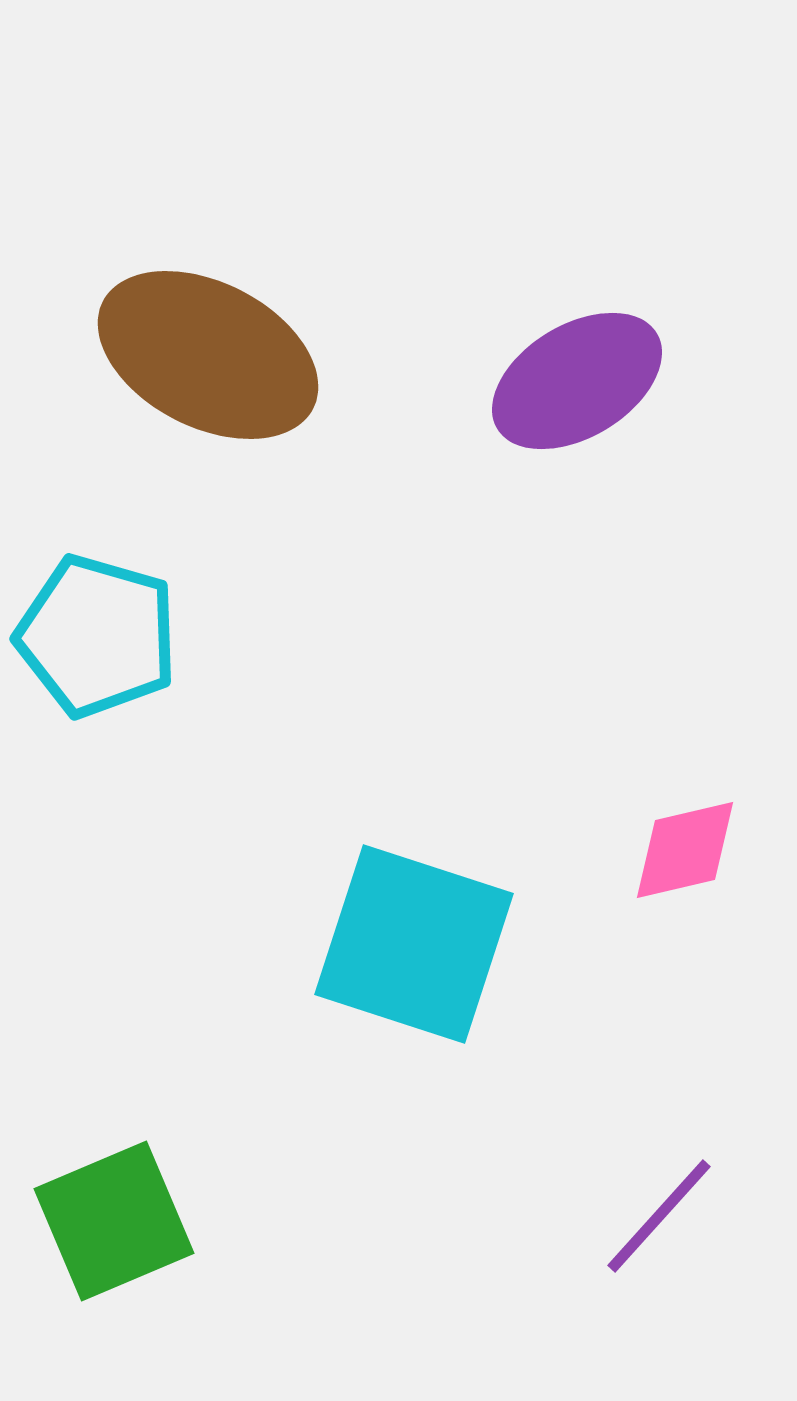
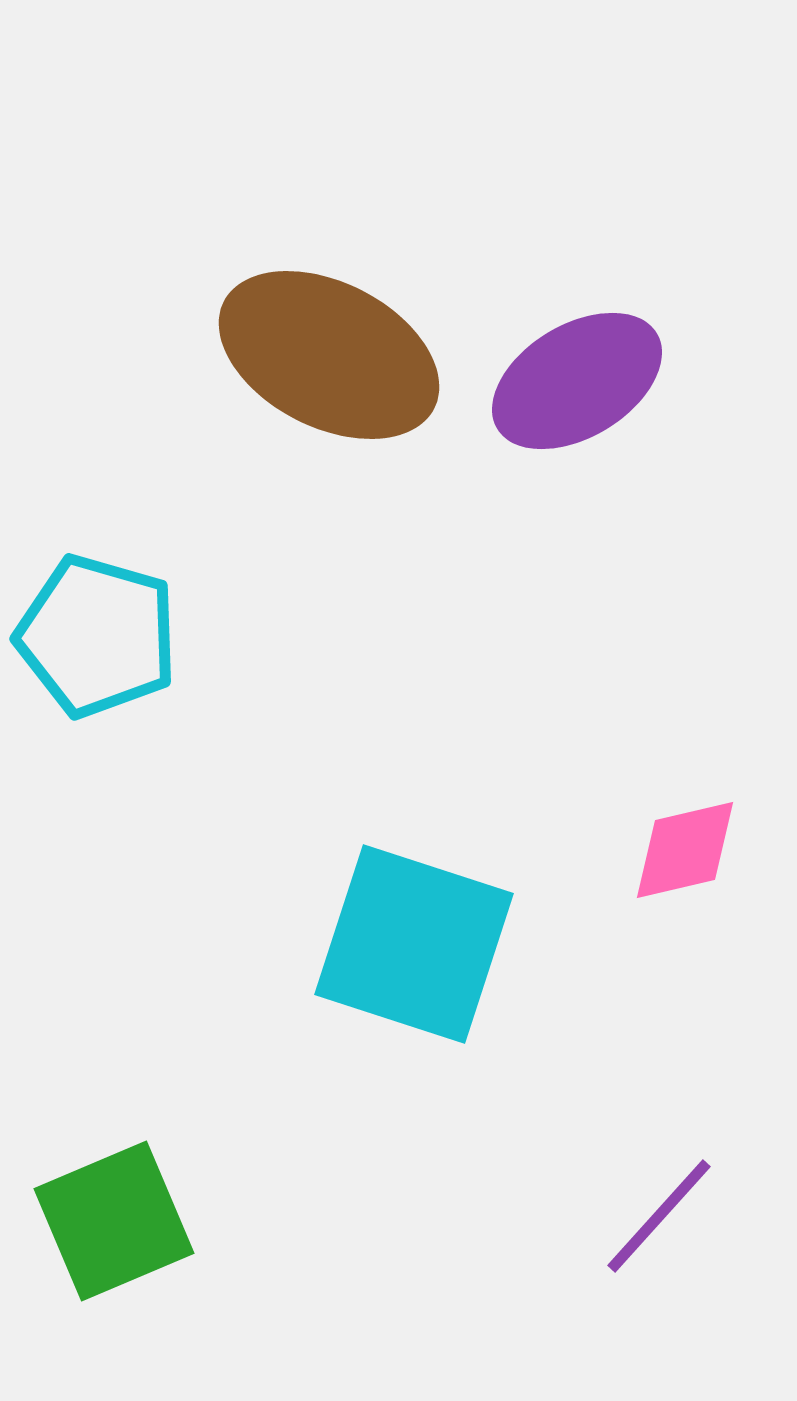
brown ellipse: moved 121 px right
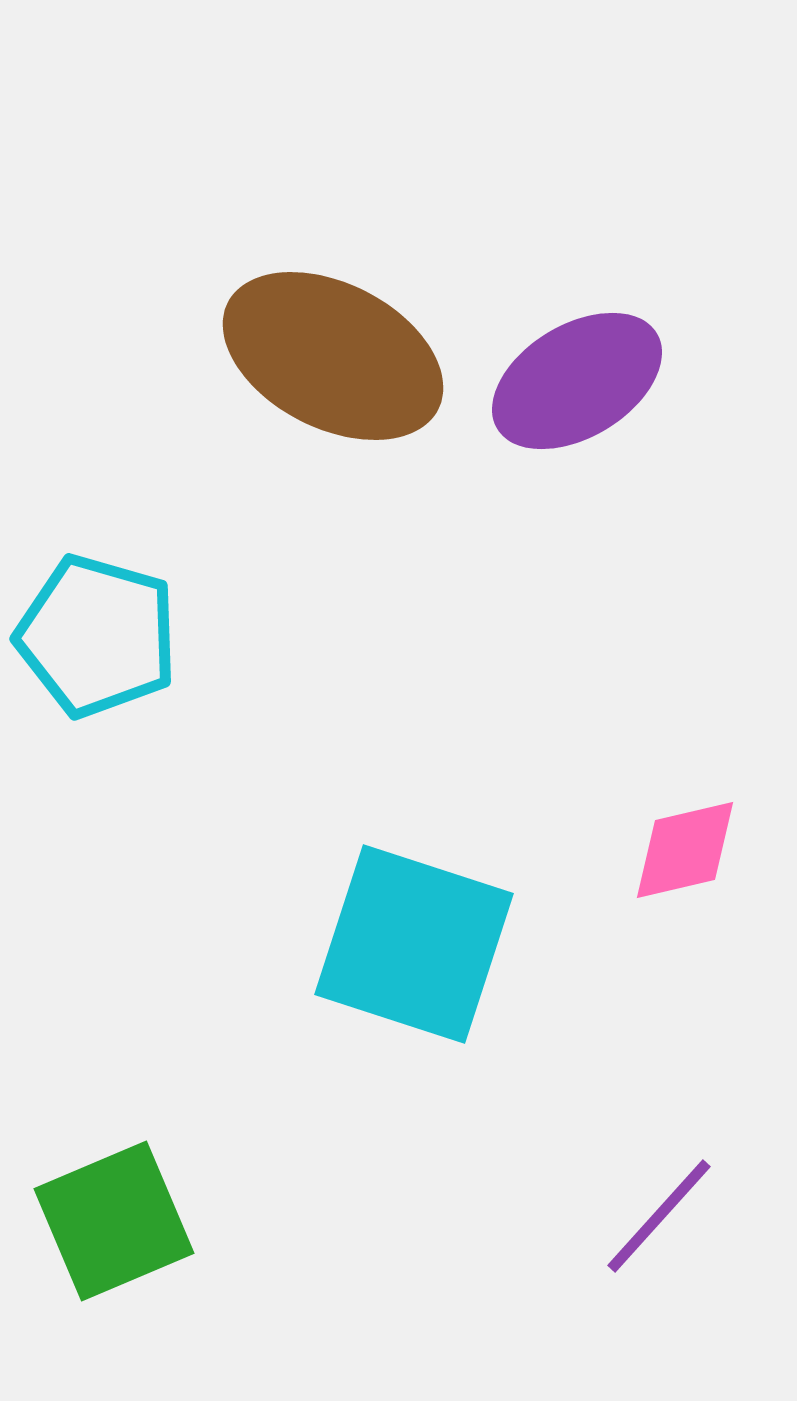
brown ellipse: moved 4 px right, 1 px down
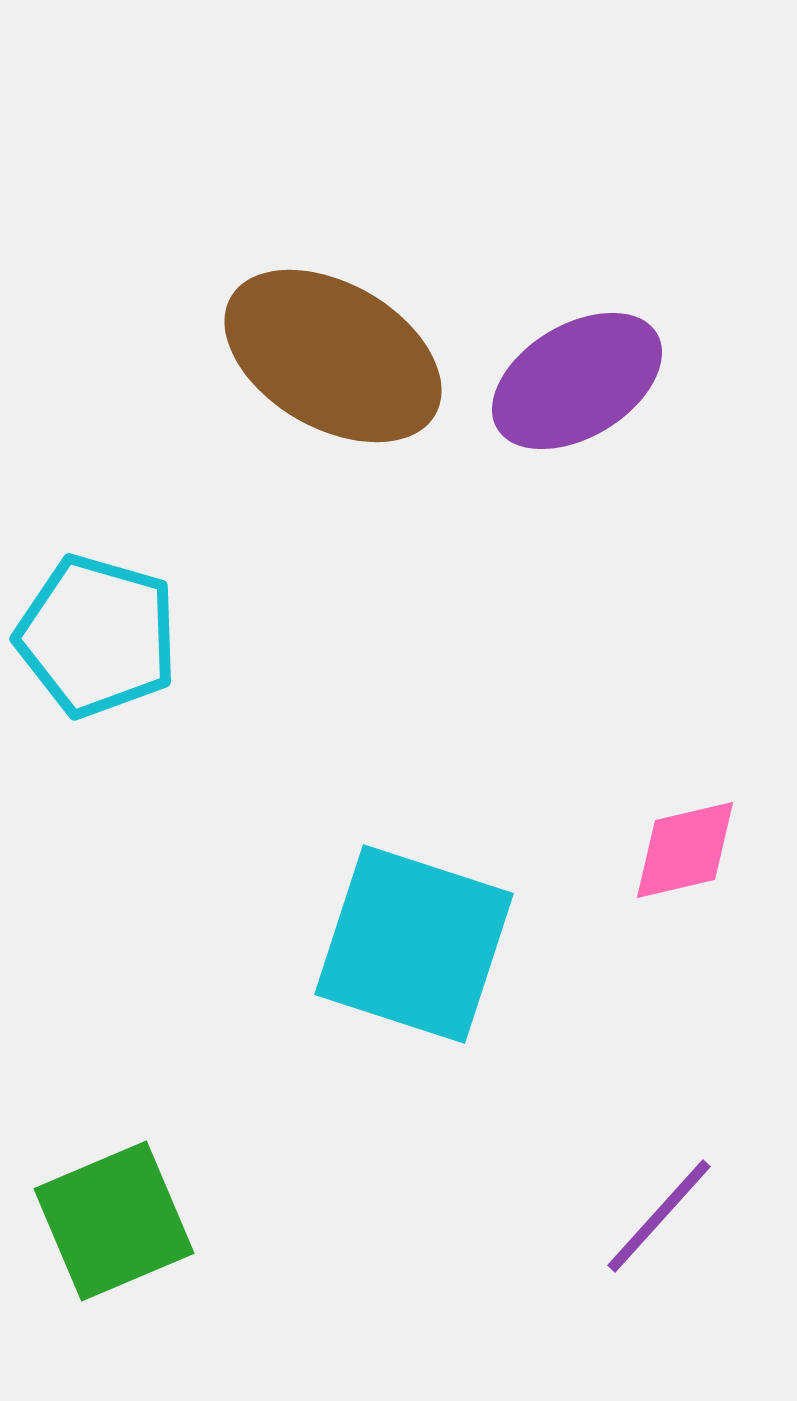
brown ellipse: rotated 3 degrees clockwise
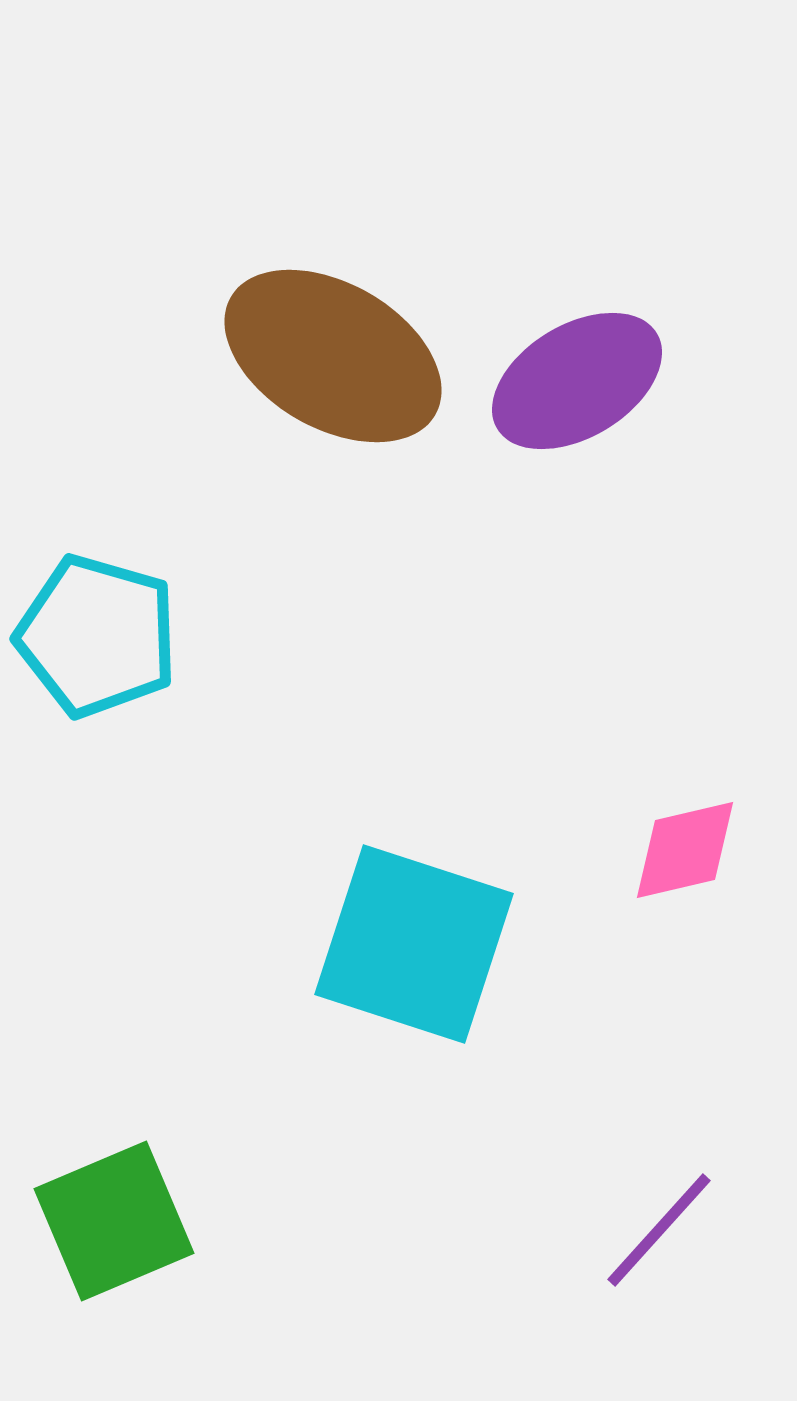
purple line: moved 14 px down
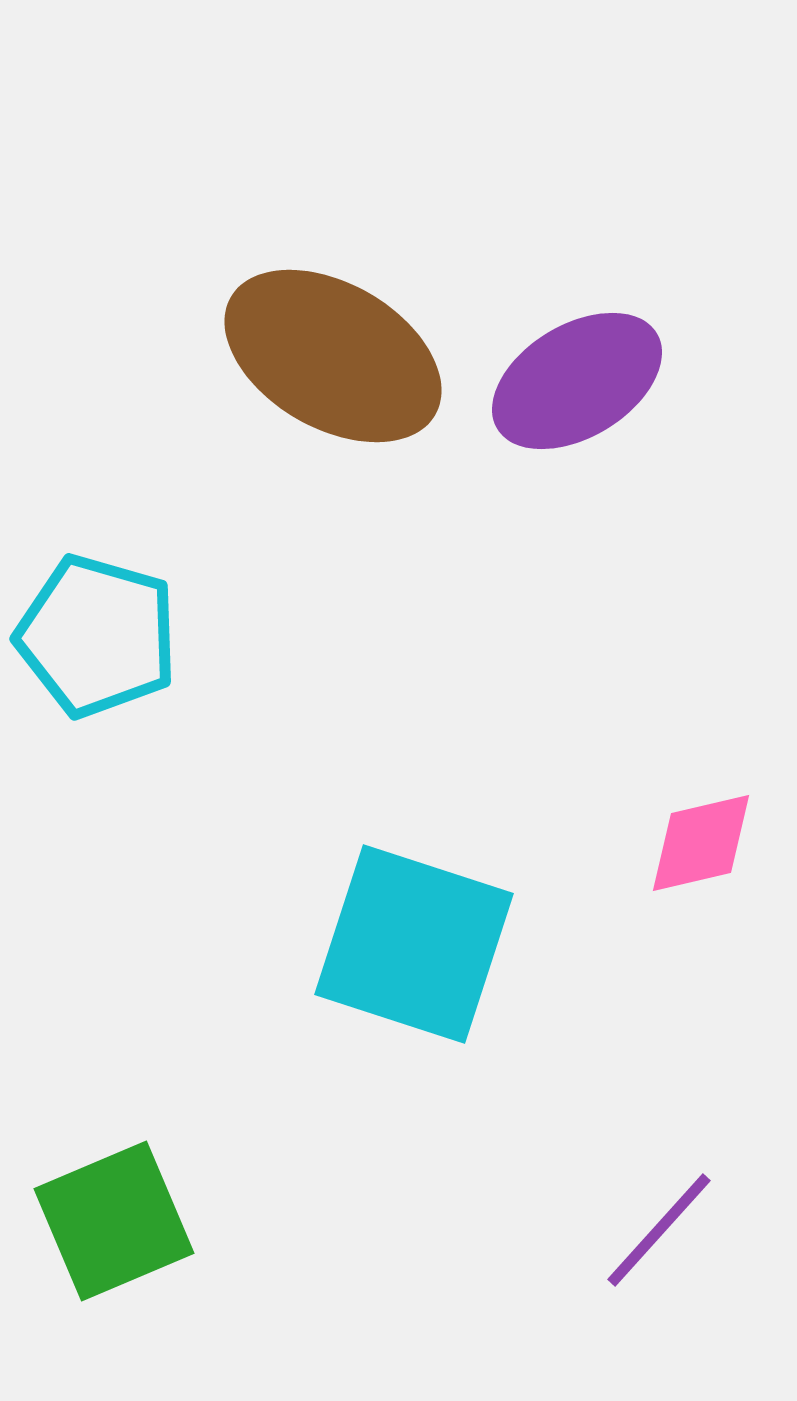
pink diamond: moved 16 px right, 7 px up
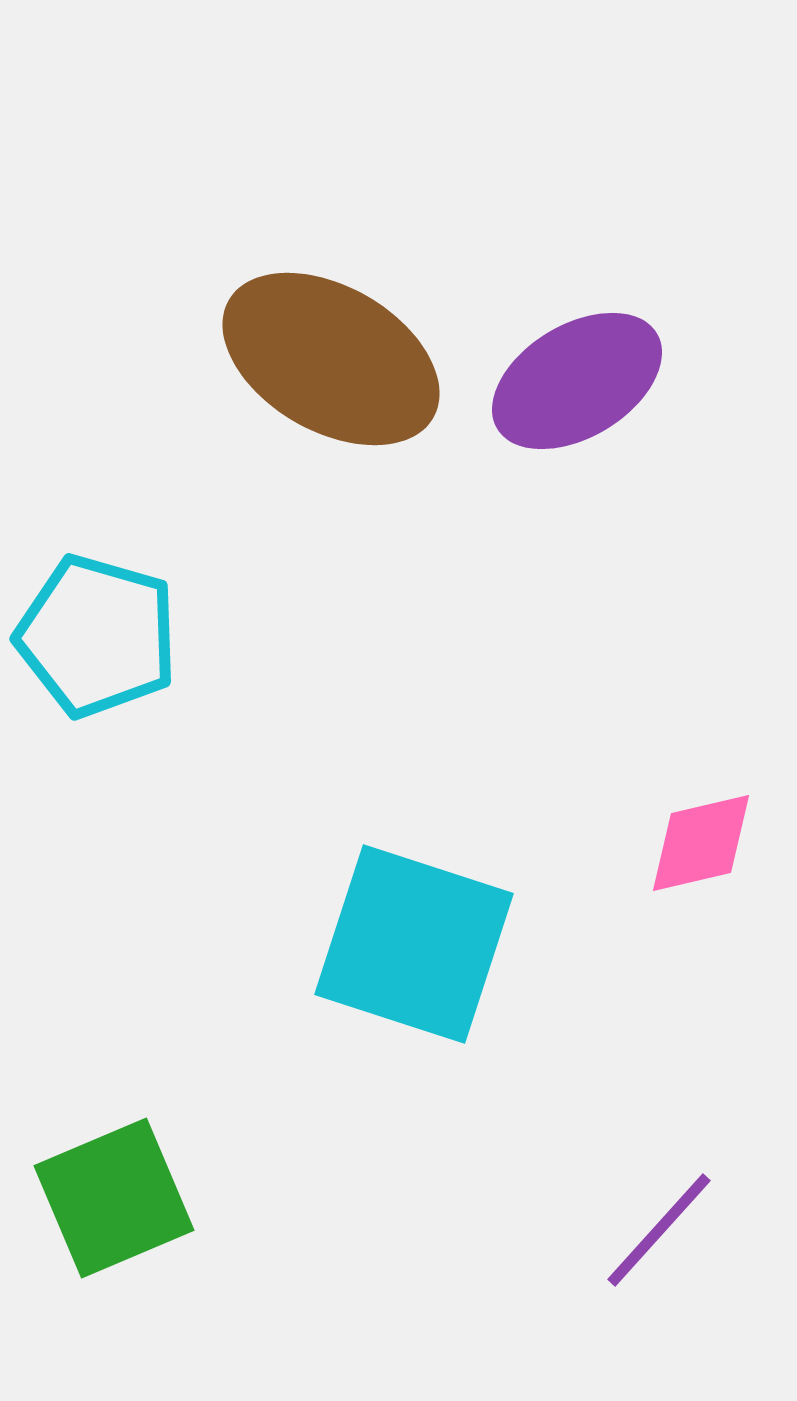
brown ellipse: moved 2 px left, 3 px down
green square: moved 23 px up
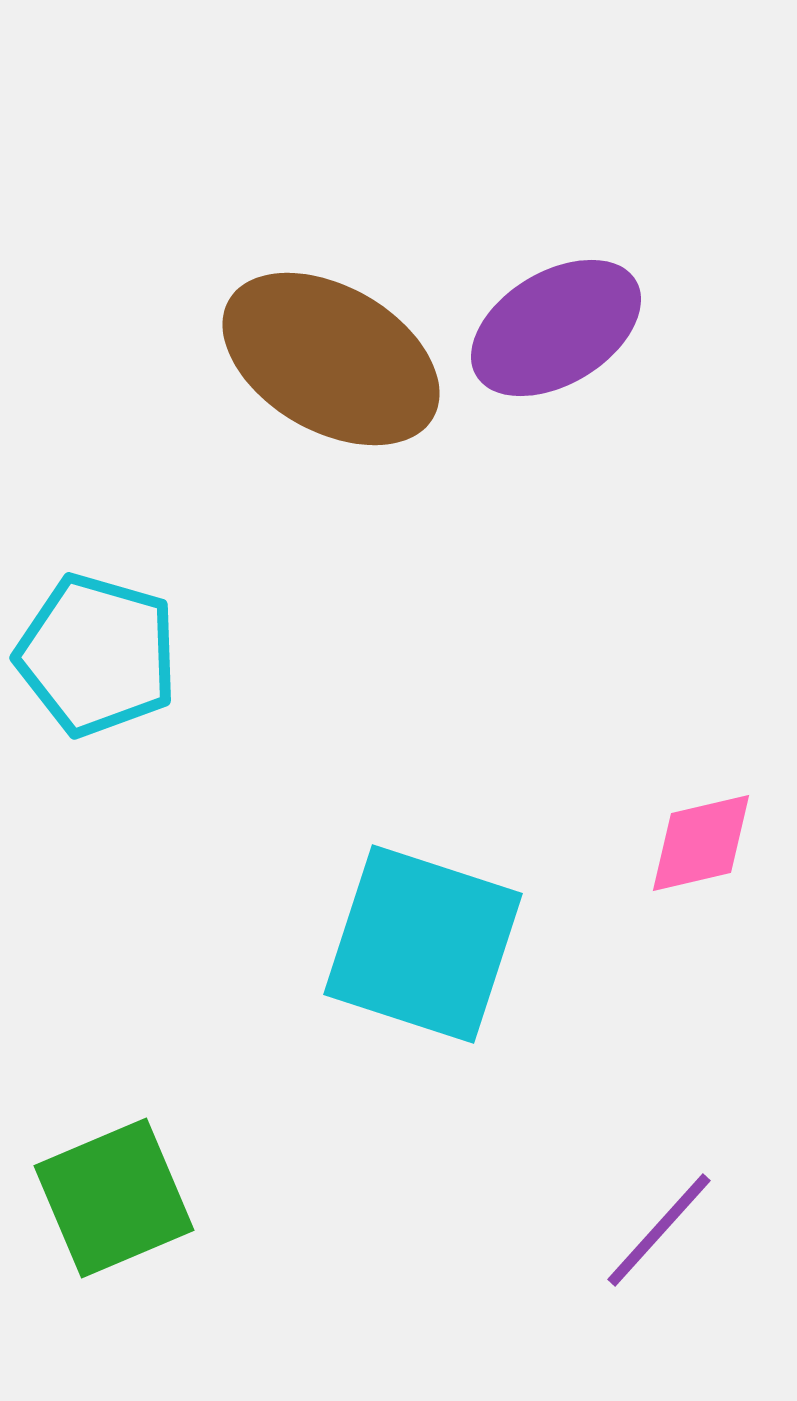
purple ellipse: moved 21 px left, 53 px up
cyan pentagon: moved 19 px down
cyan square: moved 9 px right
